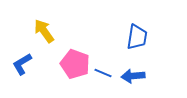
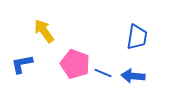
blue L-shape: rotated 20 degrees clockwise
blue arrow: rotated 10 degrees clockwise
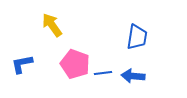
yellow arrow: moved 8 px right, 6 px up
blue line: rotated 30 degrees counterclockwise
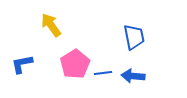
yellow arrow: moved 1 px left
blue trapezoid: moved 3 px left; rotated 20 degrees counterclockwise
pink pentagon: rotated 20 degrees clockwise
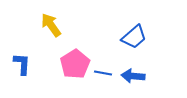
blue trapezoid: rotated 60 degrees clockwise
blue L-shape: rotated 105 degrees clockwise
blue line: rotated 18 degrees clockwise
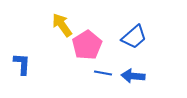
yellow arrow: moved 11 px right
pink pentagon: moved 12 px right, 19 px up
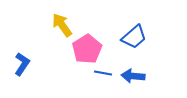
pink pentagon: moved 4 px down
blue L-shape: rotated 30 degrees clockwise
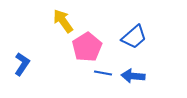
yellow arrow: moved 1 px right, 4 px up
pink pentagon: moved 2 px up
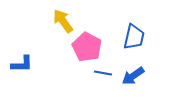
blue trapezoid: rotated 36 degrees counterclockwise
pink pentagon: rotated 12 degrees counterclockwise
blue L-shape: rotated 55 degrees clockwise
blue arrow: rotated 40 degrees counterclockwise
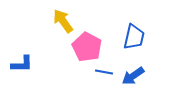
blue line: moved 1 px right, 1 px up
